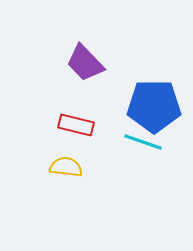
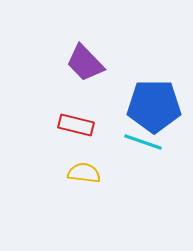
yellow semicircle: moved 18 px right, 6 px down
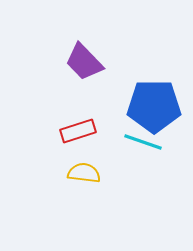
purple trapezoid: moved 1 px left, 1 px up
red rectangle: moved 2 px right, 6 px down; rotated 32 degrees counterclockwise
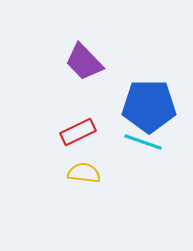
blue pentagon: moved 5 px left
red rectangle: moved 1 px down; rotated 8 degrees counterclockwise
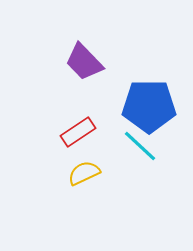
red rectangle: rotated 8 degrees counterclockwise
cyan line: moved 3 px left, 4 px down; rotated 24 degrees clockwise
yellow semicircle: rotated 32 degrees counterclockwise
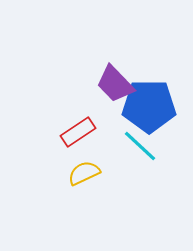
purple trapezoid: moved 31 px right, 22 px down
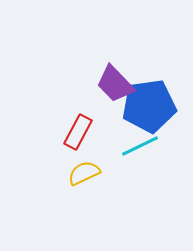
blue pentagon: rotated 8 degrees counterclockwise
red rectangle: rotated 28 degrees counterclockwise
cyan line: rotated 69 degrees counterclockwise
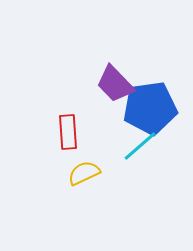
blue pentagon: moved 1 px right, 2 px down
red rectangle: moved 10 px left; rotated 32 degrees counterclockwise
cyan line: rotated 15 degrees counterclockwise
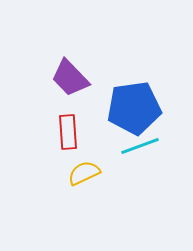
purple trapezoid: moved 45 px left, 6 px up
blue pentagon: moved 16 px left
cyan line: rotated 21 degrees clockwise
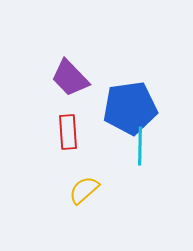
blue pentagon: moved 4 px left
cyan line: rotated 69 degrees counterclockwise
yellow semicircle: moved 17 px down; rotated 16 degrees counterclockwise
